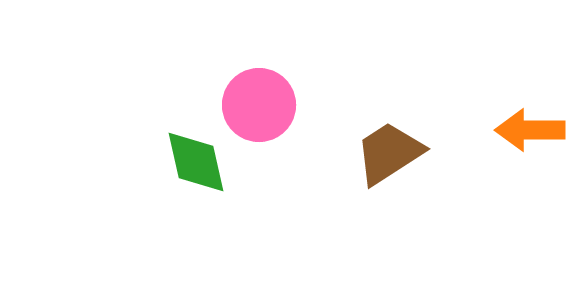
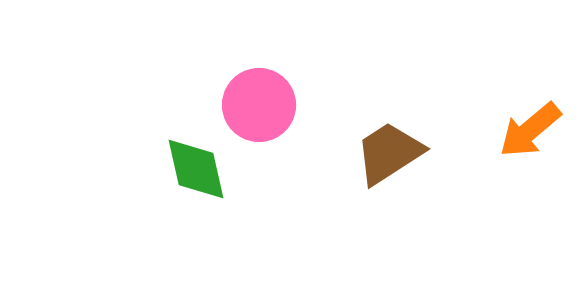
orange arrow: rotated 40 degrees counterclockwise
green diamond: moved 7 px down
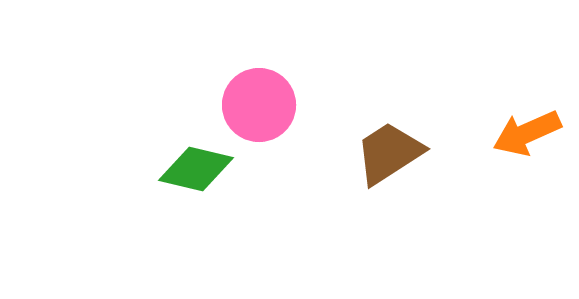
orange arrow: moved 3 px left, 3 px down; rotated 16 degrees clockwise
green diamond: rotated 64 degrees counterclockwise
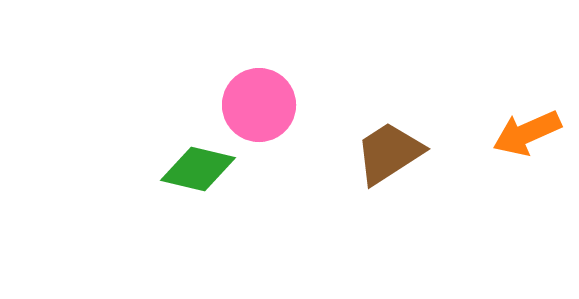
green diamond: moved 2 px right
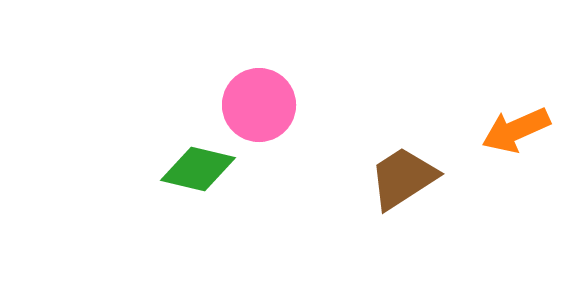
orange arrow: moved 11 px left, 3 px up
brown trapezoid: moved 14 px right, 25 px down
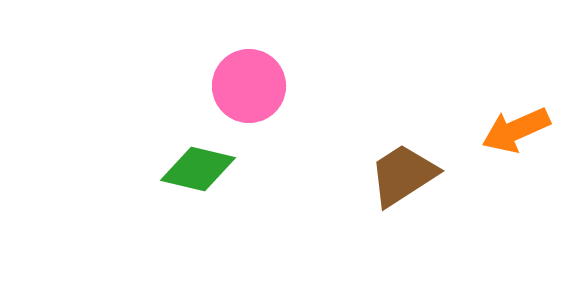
pink circle: moved 10 px left, 19 px up
brown trapezoid: moved 3 px up
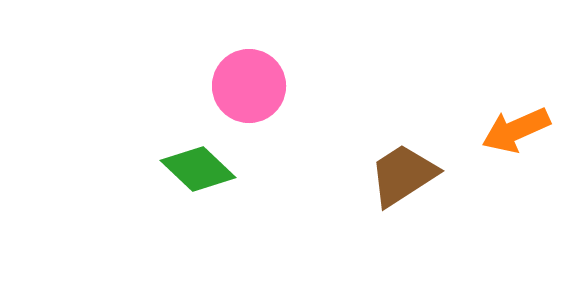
green diamond: rotated 30 degrees clockwise
